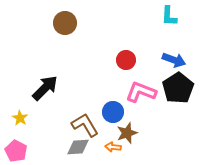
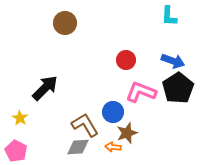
blue arrow: moved 1 px left, 1 px down
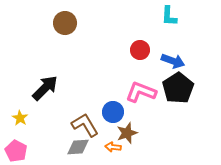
red circle: moved 14 px right, 10 px up
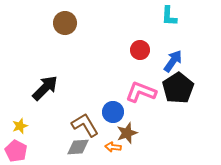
blue arrow: rotated 75 degrees counterclockwise
yellow star: moved 8 px down; rotated 21 degrees clockwise
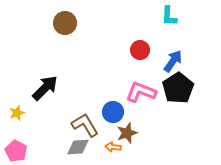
yellow star: moved 3 px left, 13 px up
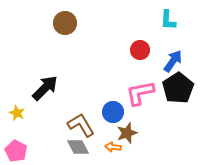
cyan L-shape: moved 1 px left, 4 px down
pink L-shape: moved 1 px left, 1 px down; rotated 32 degrees counterclockwise
yellow star: rotated 28 degrees counterclockwise
brown L-shape: moved 4 px left
gray diamond: rotated 65 degrees clockwise
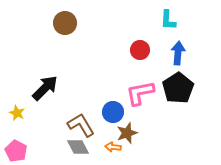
blue arrow: moved 5 px right, 8 px up; rotated 30 degrees counterclockwise
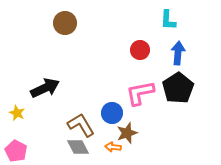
black arrow: rotated 20 degrees clockwise
blue circle: moved 1 px left, 1 px down
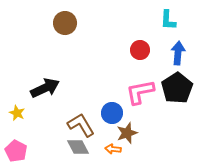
black pentagon: moved 1 px left
pink L-shape: moved 1 px up
orange arrow: moved 2 px down
